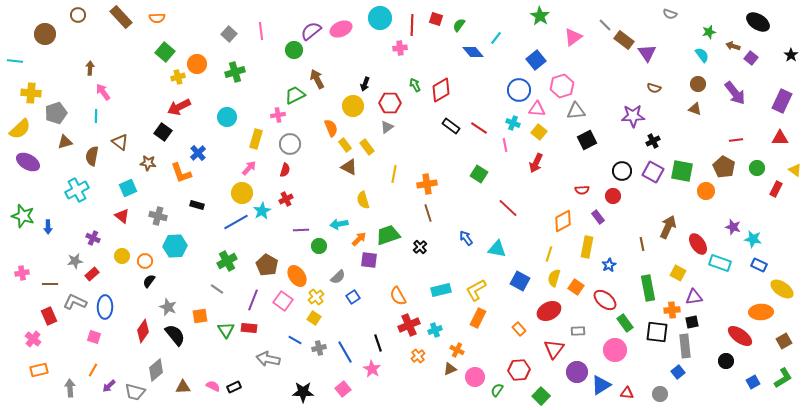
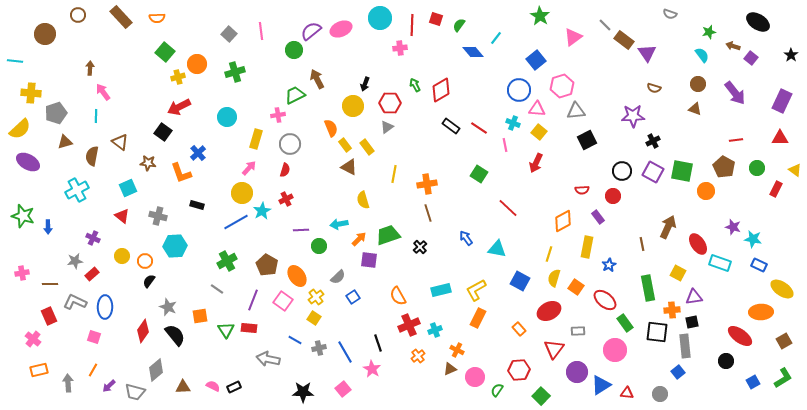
gray arrow at (70, 388): moved 2 px left, 5 px up
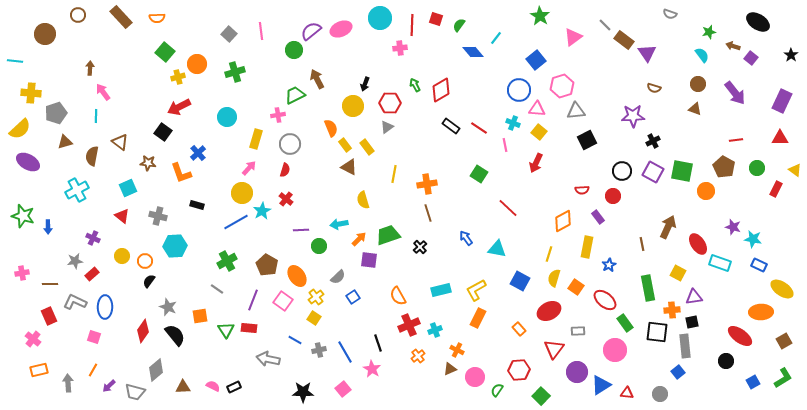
red cross at (286, 199): rotated 24 degrees counterclockwise
gray cross at (319, 348): moved 2 px down
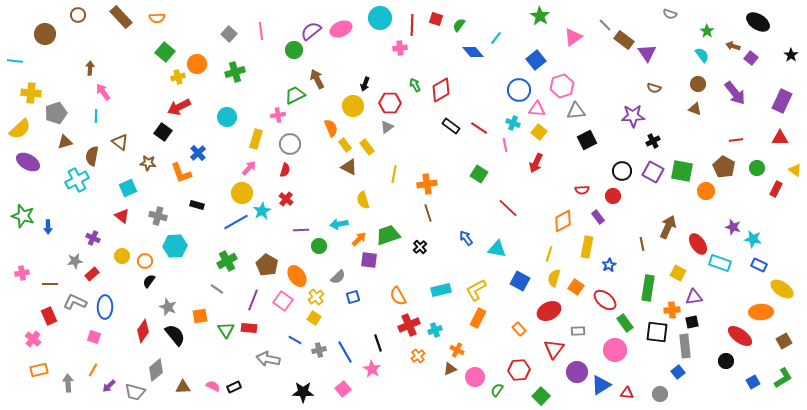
green star at (709, 32): moved 2 px left, 1 px up; rotated 24 degrees counterclockwise
cyan cross at (77, 190): moved 10 px up
green rectangle at (648, 288): rotated 20 degrees clockwise
blue square at (353, 297): rotated 16 degrees clockwise
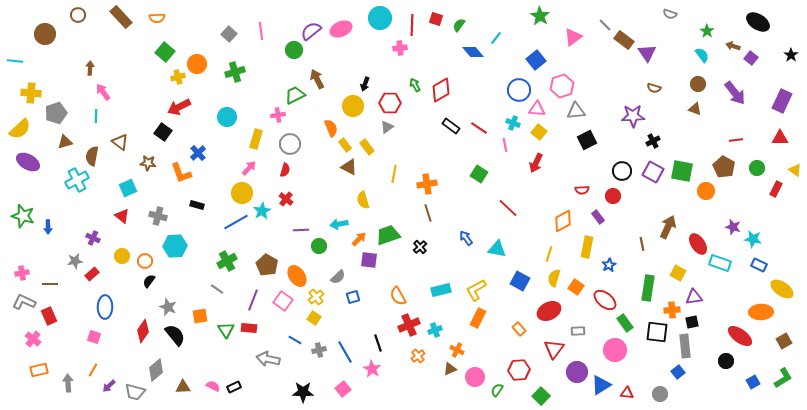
gray L-shape at (75, 302): moved 51 px left
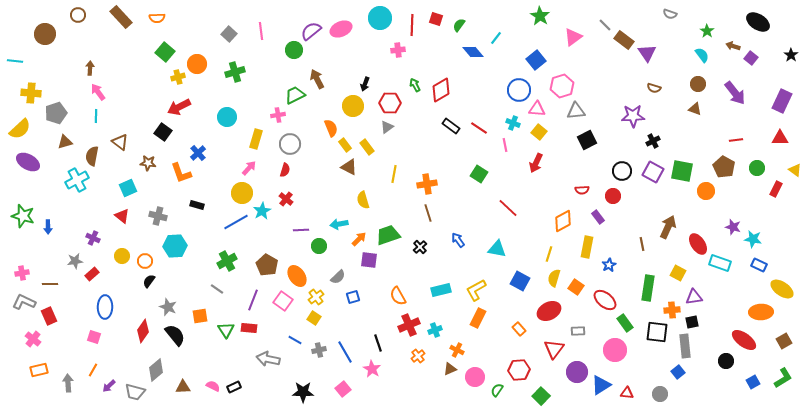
pink cross at (400, 48): moved 2 px left, 2 px down
pink arrow at (103, 92): moved 5 px left
blue arrow at (466, 238): moved 8 px left, 2 px down
red ellipse at (740, 336): moved 4 px right, 4 px down
